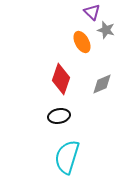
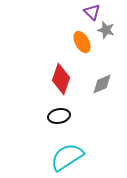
cyan semicircle: rotated 40 degrees clockwise
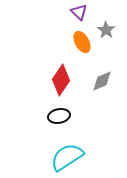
purple triangle: moved 13 px left
gray star: rotated 18 degrees clockwise
red diamond: moved 1 px down; rotated 16 degrees clockwise
gray diamond: moved 3 px up
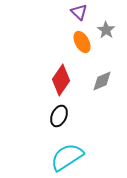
black ellipse: rotated 55 degrees counterclockwise
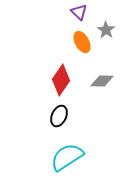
gray diamond: rotated 25 degrees clockwise
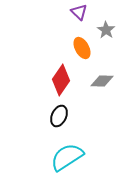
orange ellipse: moved 6 px down
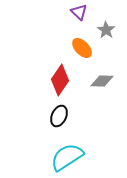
orange ellipse: rotated 15 degrees counterclockwise
red diamond: moved 1 px left
